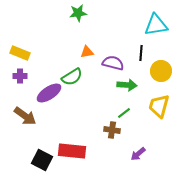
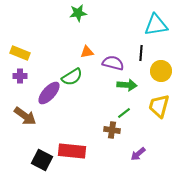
purple ellipse: rotated 15 degrees counterclockwise
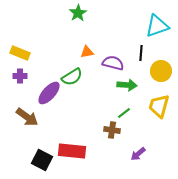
green star: rotated 24 degrees counterclockwise
cyan triangle: moved 1 px right, 1 px down; rotated 10 degrees counterclockwise
brown arrow: moved 2 px right, 1 px down
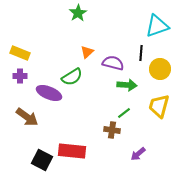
orange triangle: rotated 32 degrees counterclockwise
yellow circle: moved 1 px left, 2 px up
purple ellipse: rotated 70 degrees clockwise
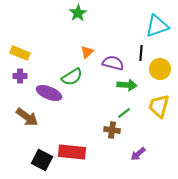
red rectangle: moved 1 px down
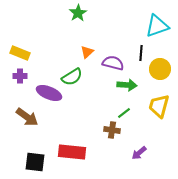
purple arrow: moved 1 px right, 1 px up
black square: moved 7 px left, 2 px down; rotated 20 degrees counterclockwise
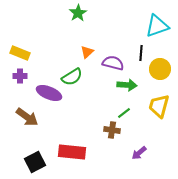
black square: rotated 35 degrees counterclockwise
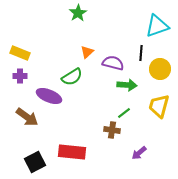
purple ellipse: moved 3 px down
